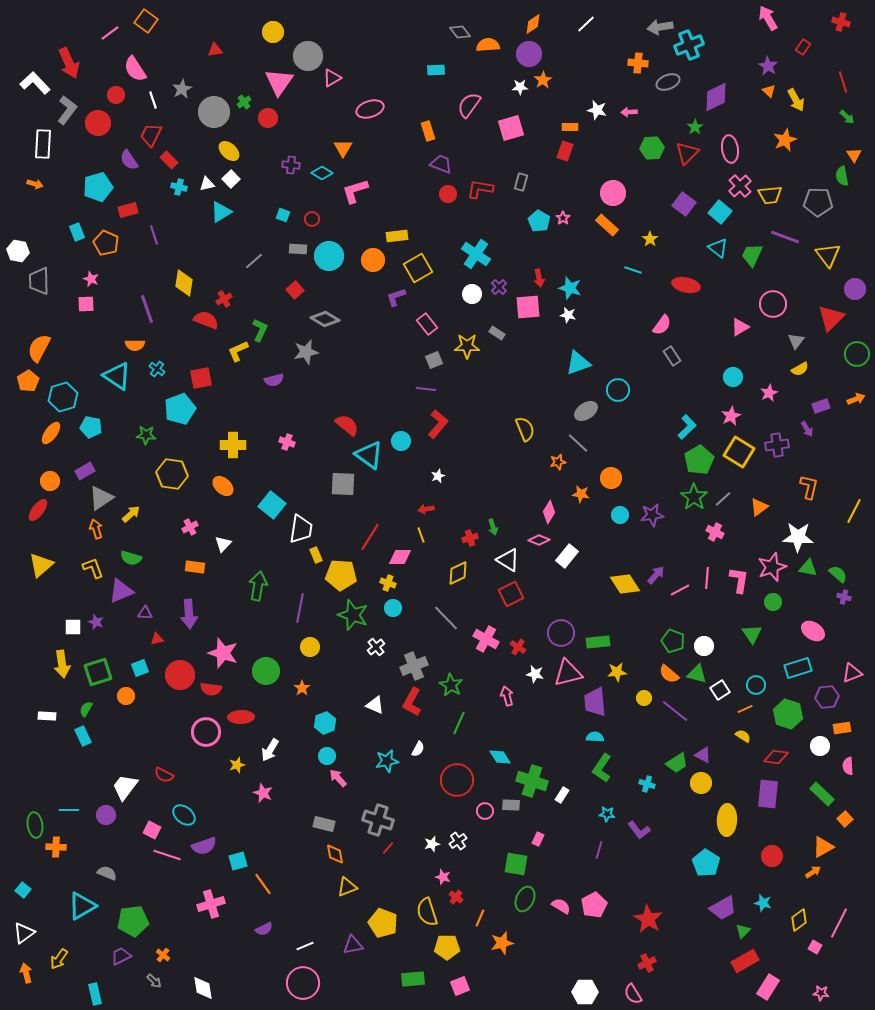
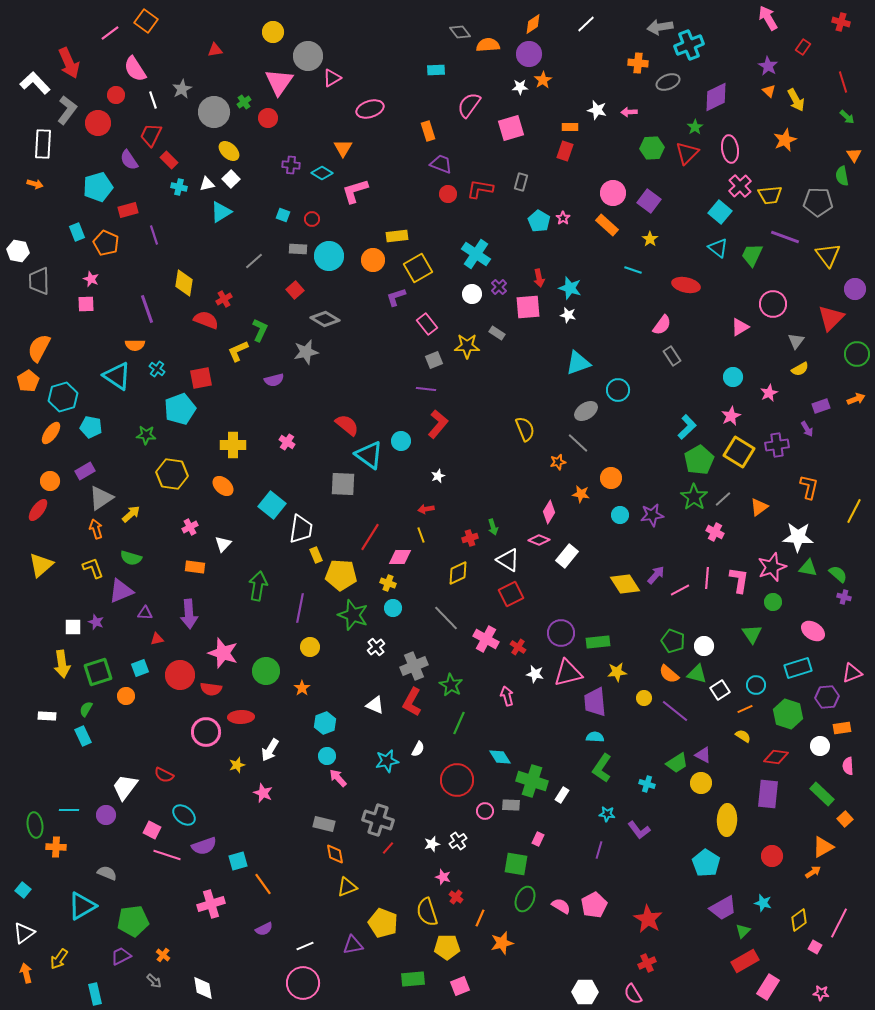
purple square at (684, 204): moved 35 px left, 3 px up
pink cross at (287, 442): rotated 14 degrees clockwise
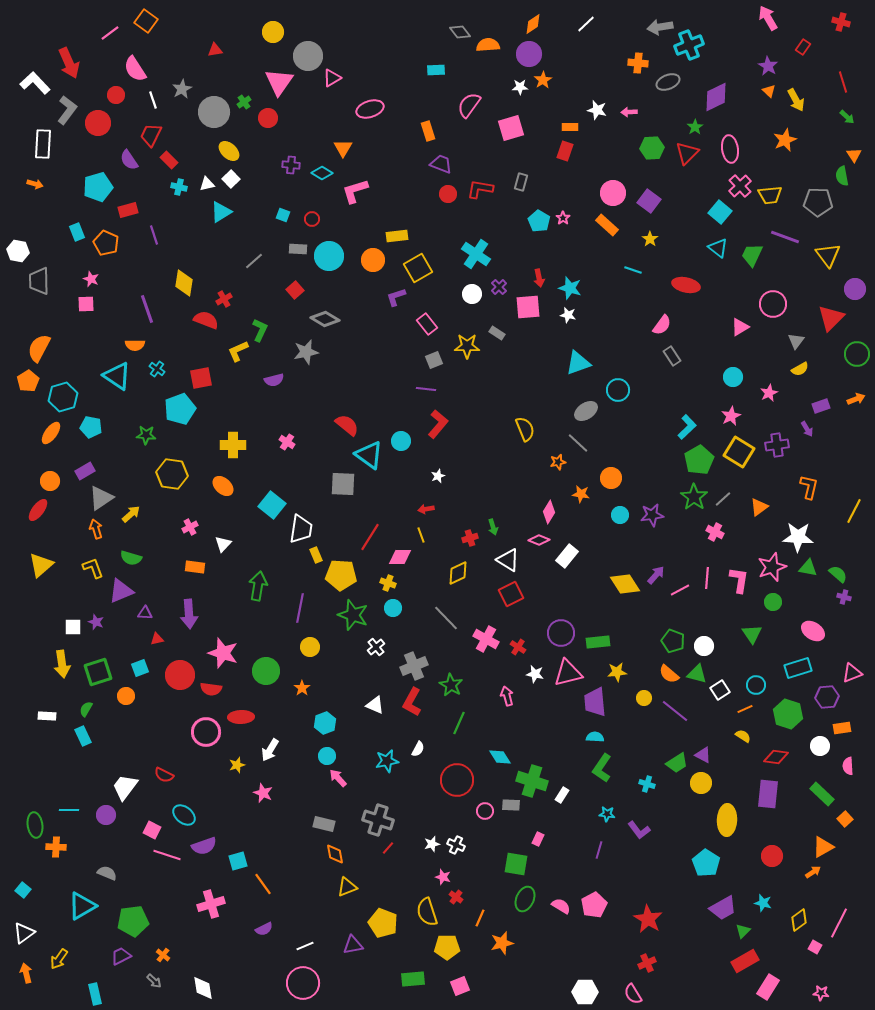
white cross at (458, 841): moved 2 px left, 4 px down; rotated 30 degrees counterclockwise
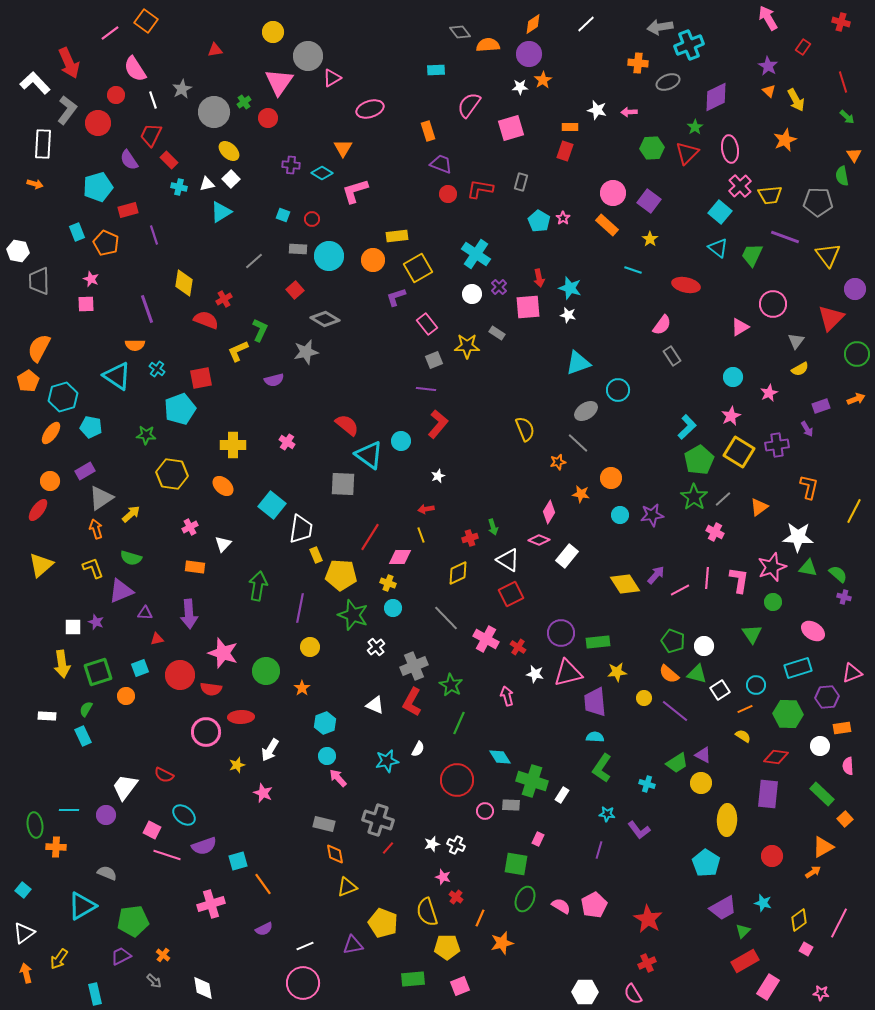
green hexagon at (788, 714): rotated 16 degrees counterclockwise
pink square at (815, 947): moved 9 px left, 2 px down
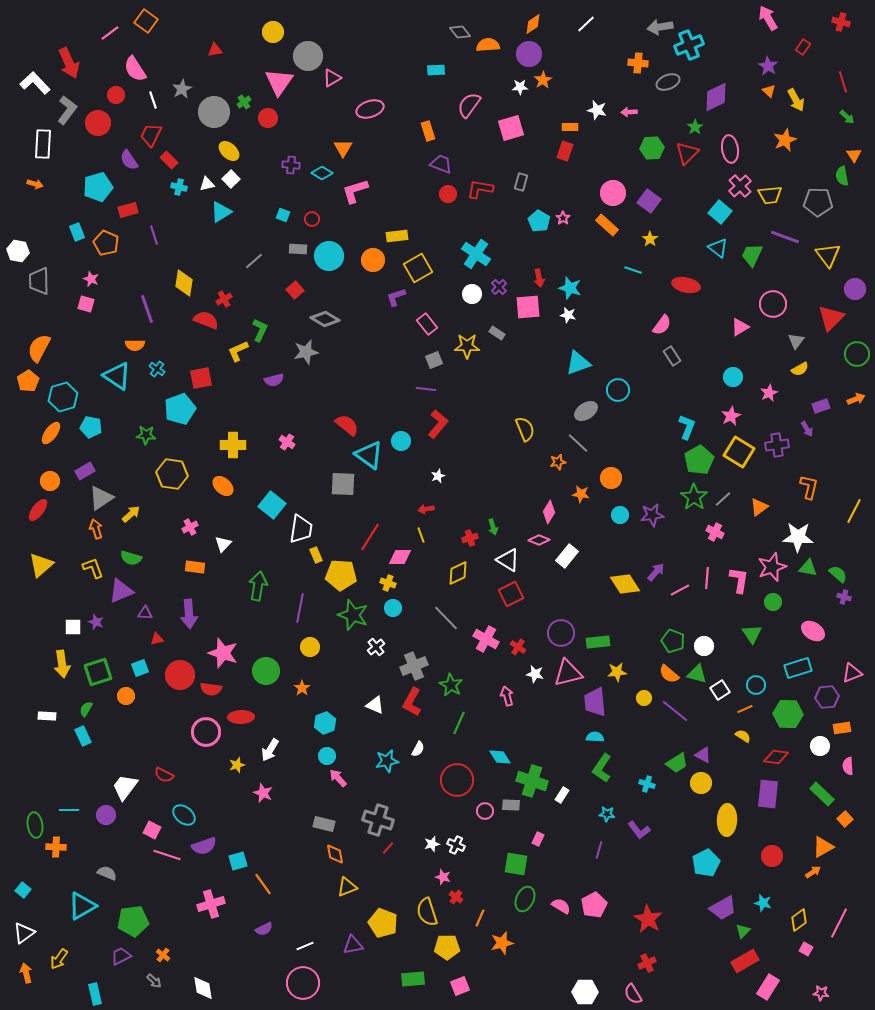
pink square at (86, 304): rotated 18 degrees clockwise
cyan L-shape at (687, 427): rotated 25 degrees counterclockwise
purple arrow at (656, 575): moved 3 px up
cyan pentagon at (706, 863): rotated 12 degrees clockwise
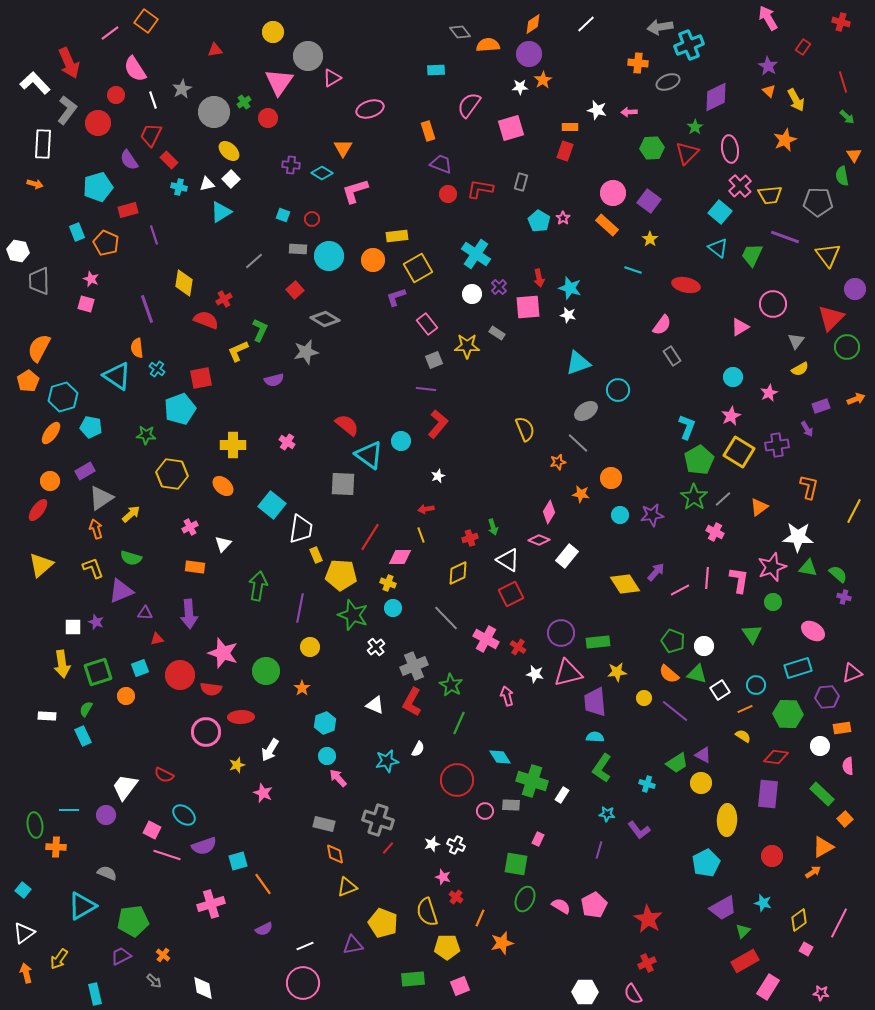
orange semicircle at (135, 345): moved 2 px right, 3 px down; rotated 84 degrees clockwise
green circle at (857, 354): moved 10 px left, 7 px up
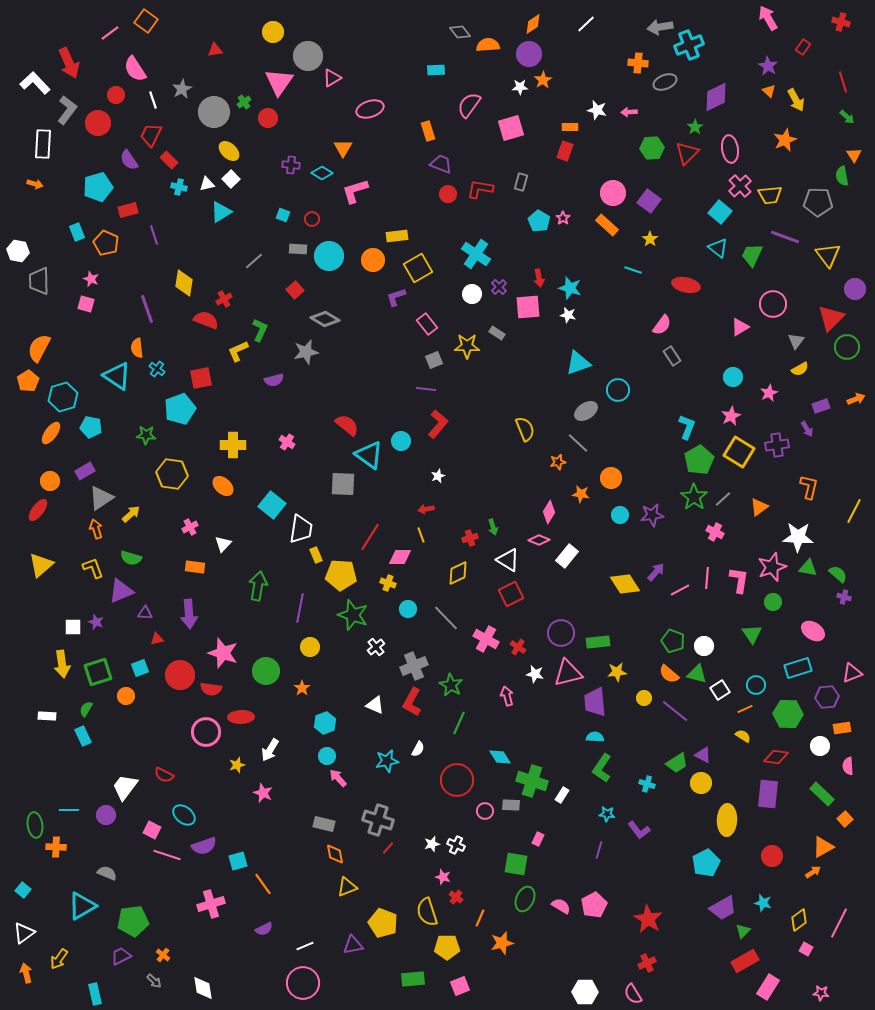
gray ellipse at (668, 82): moved 3 px left
cyan circle at (393, 608): moved 15 px right, 1 px down
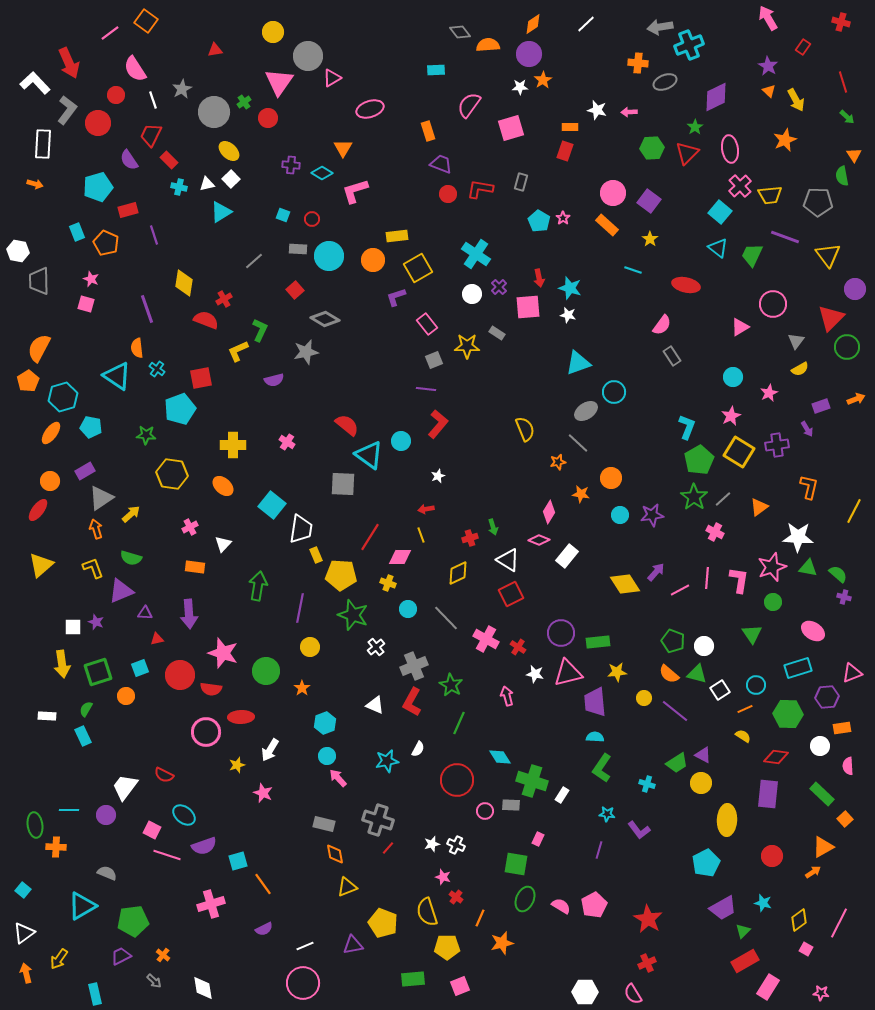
cyan circle at (618, 390): moved 4 px left, 2 px down
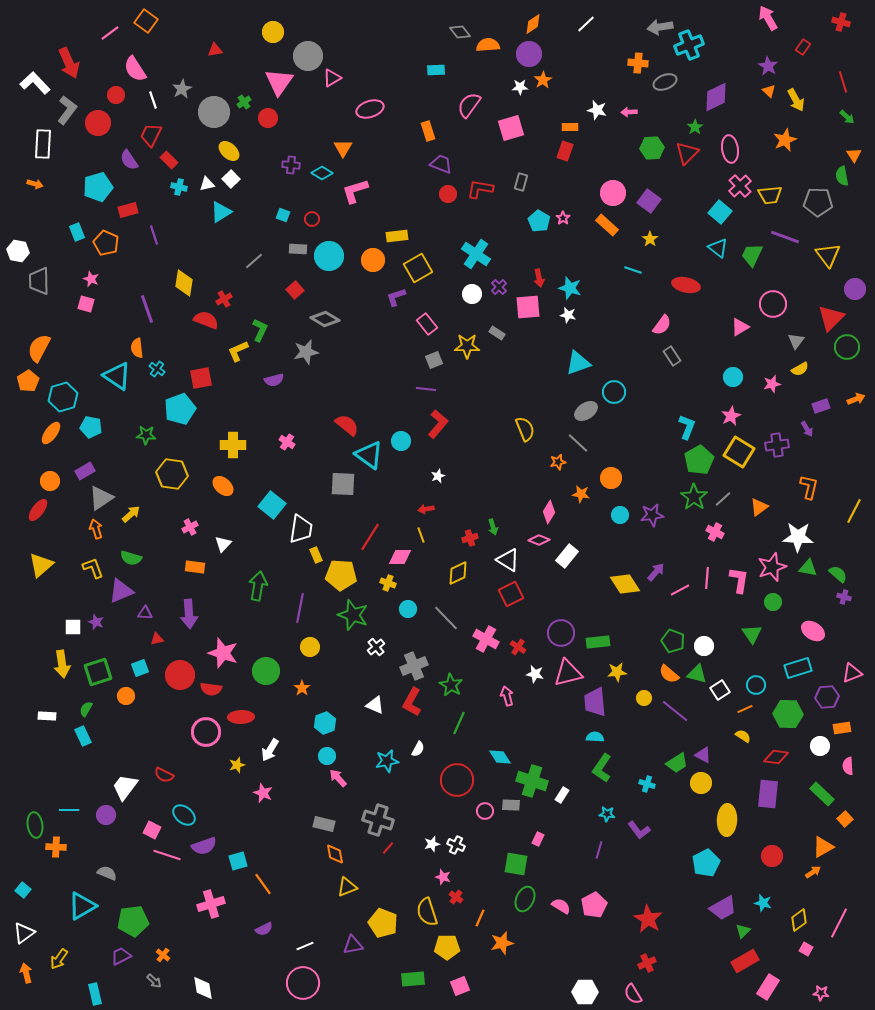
pink star at (769, 393): moved 3 px right, 9 px up; rotated 12 degrees clockwise
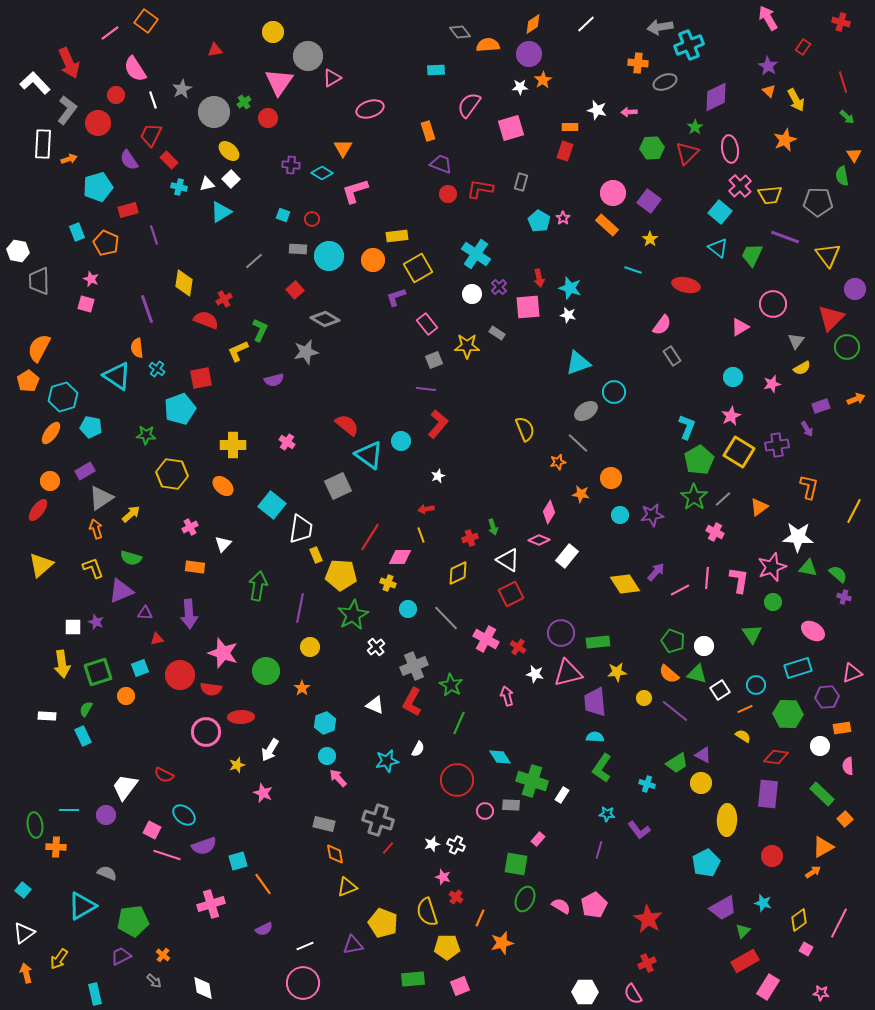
orange arrow at (35, 184): moved 34 px right, 25 px up; rotated 35 degrees counterclockwise
yellow semicircle at (800, 369): moved 2 px right, 1 px up
gray square at (343, 484): moved 5 px left, 2 px down; rotated 28 degrees counterclockwise
green star at (353, 615): rotated 24 degrees clockwise
pink rectangle at (538, 839): rotated 16 degrees clockwise
